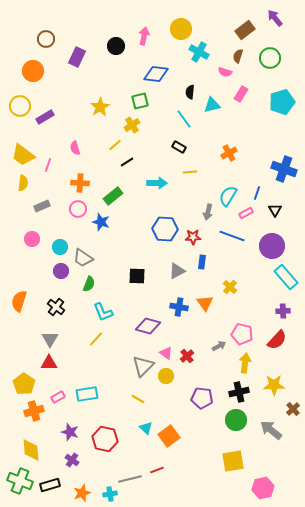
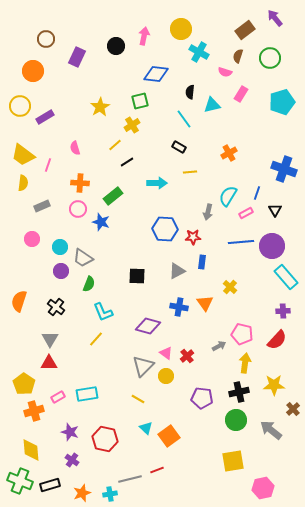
blue line at (232, 236): moved 9 px right, 6 px down; rotated 25 degrees counterclockwise
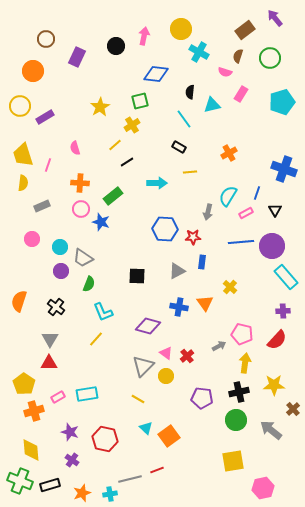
yellow trapezoid at (23, 155): rotated 35 degrees clockwise
pink circle at (78, 209): moved 3 px right
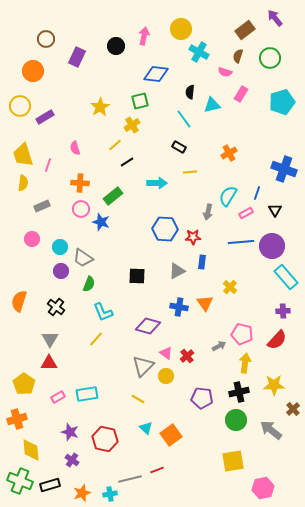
orange cross at (34, 411): moved 17 px left, 8 px down
orange square at (169, 436): moved 2 px right, 1 px up
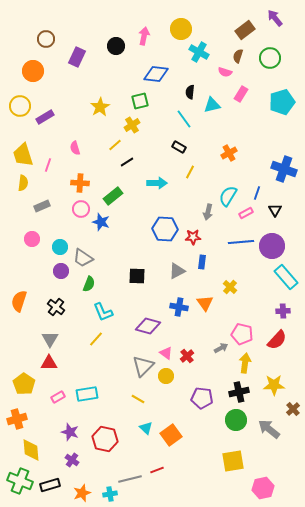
yellow line at (190, 172): rotated 56 degrees counterclockwise
gray arrow at (219, 346): moved 2 px right, 2 px down
gray arrow at (271, 430): moved 2 px left, 1 px up
